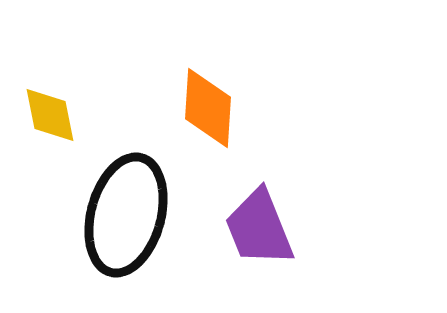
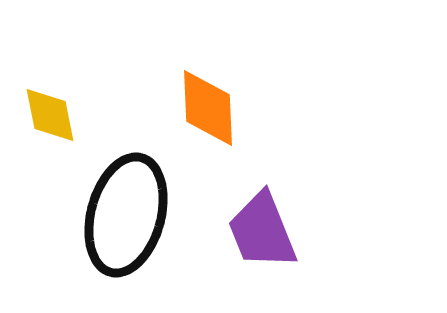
orange diamond: rotated 6 degrees counterclockwise
purple trapezoid: moved 3 px right, 3 px down
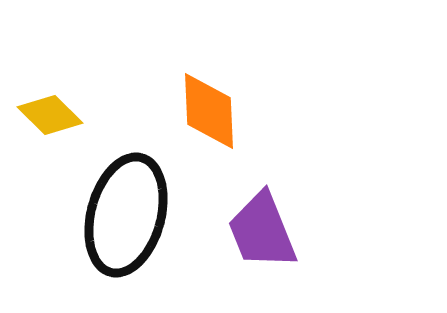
orange diamond: moved 1 px right, 3 px down
yellow diamond: rotated 34 degrees counterclockwise
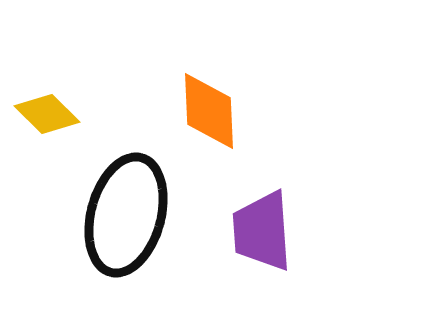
yellow diamond: moved 3 px left, 1 px up
purple trapezoid: rotated 18 degrees clockwise
